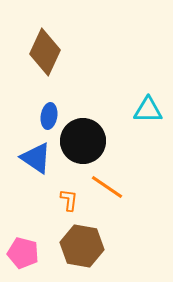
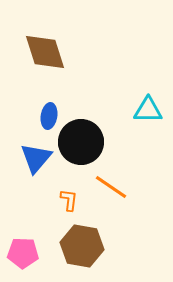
brown diamond: rotated 42 degrees counterclockwise
black circle: moved 2 px left, 1 px down
blue triangle: rotated 36 degrees clockwise
orange line: moved 4 px right
pink pentagon: rotated 12 degrees counterclockwise
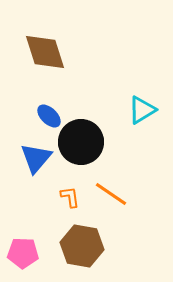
cyan triangle: moved 6 px left; rotated 32 degrees counterclockwise
blue ellipse: rotated 55 degrees counterclockwise
orange line: moved 7 px down
orange L-shape: moved 1 px right, 3 px up; rotated 15 degrees counterclockwise
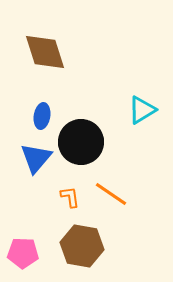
blue ellipse: moved 7 px left; rotated 55 degrees clockwise
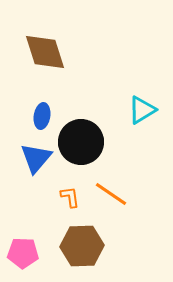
brown hexagon: rotated 12 degrees counterclockwise
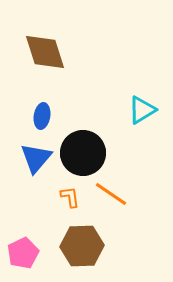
black circle: moved 2 px right, 11 px down
pink pentagon: rotated 28 degrees counterclockwise
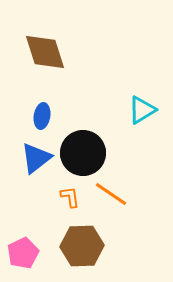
blue triangle: rotated 12 degrees clockwise
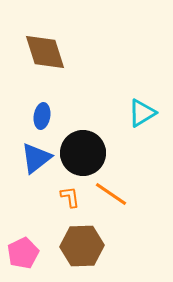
cyan triangle: moved 3 px down
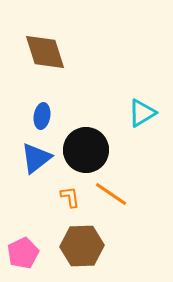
black circle: moved 3 px right, 3 px up
